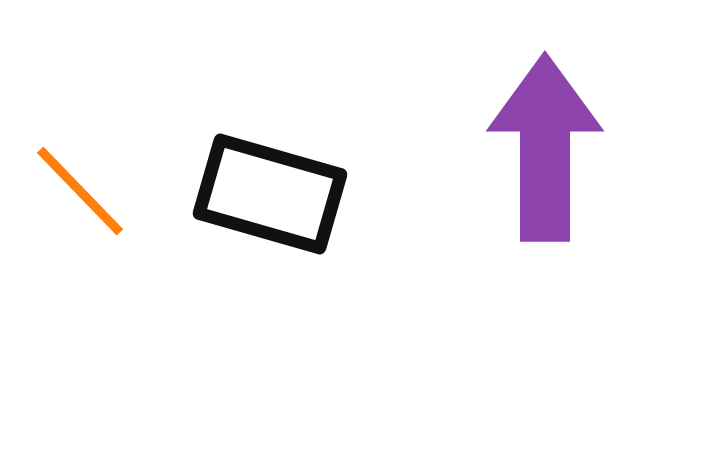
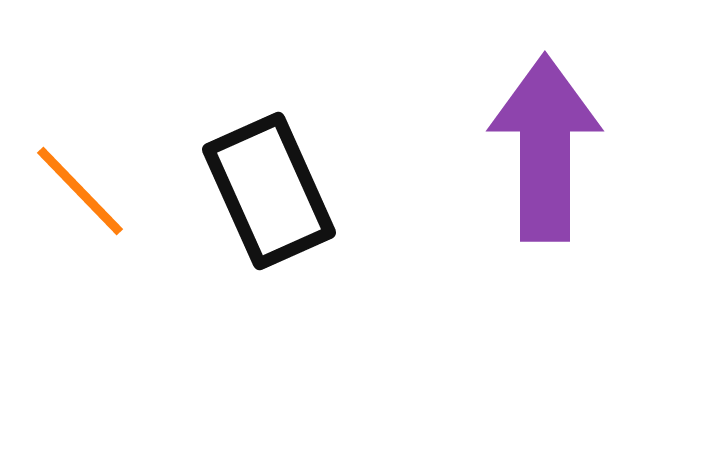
black rectangle: moved 1 px left, 3 px up; rotated 50 degrees clockwise
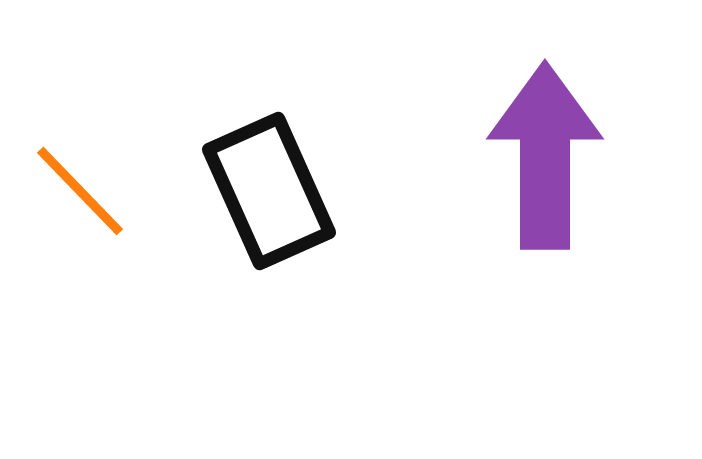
purple arrow: moved 8 px down
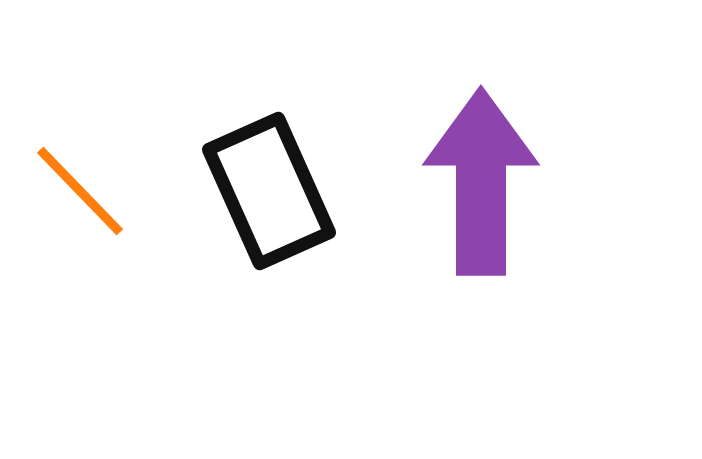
purple arrow: moved 64 px left, 26 px down
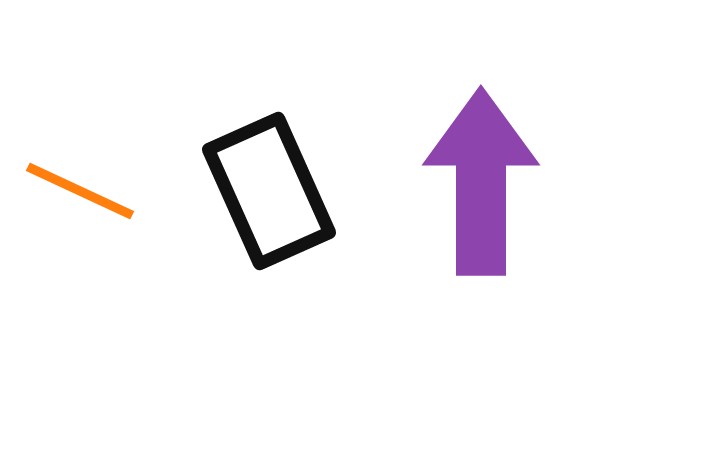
orange line: rotated 21 degrees counterclockwise
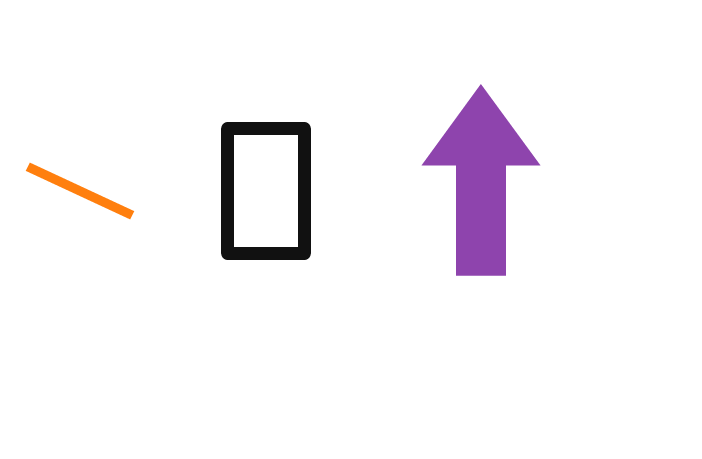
black rectangle: moved 3 px left; rotated 24 degrees clockwise
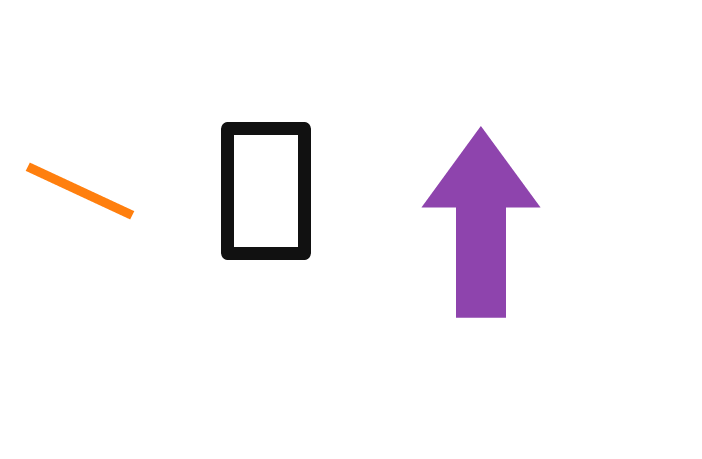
purple arrow: moved 42 px down
